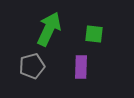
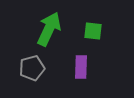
green square: moved 1 px left, 3 px up
gray pentagon: moved 2 px down
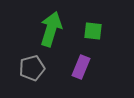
green arrow: moved 2 px right; rotated 8 degrees counterclockwise
purple rectangle: rotated 20 degrees clockwise
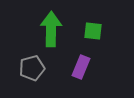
green arrow: rotated 16 degrees counterclockwise
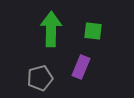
gray pentagon: moved 8 px right, 10 px down
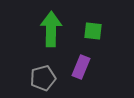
gray pentagon: moved 3 px right
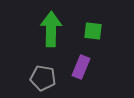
gray pentagon: rotated 25 degrees clockwise
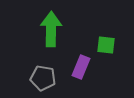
green square: moved 13 px right, 14 px down
